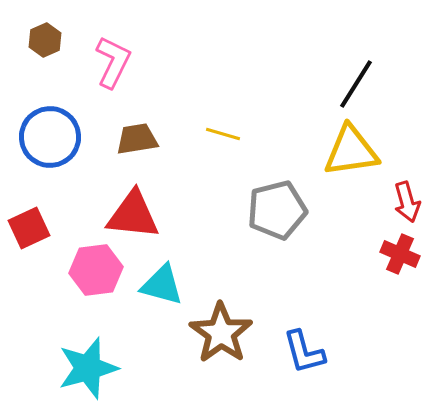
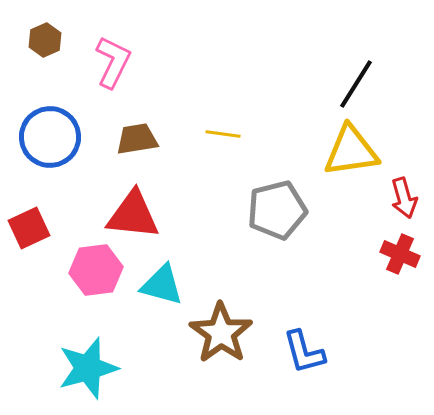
yellow line: rotated 8 degrees counterclockwise
red arrow: moved 3 px left, 4 px up
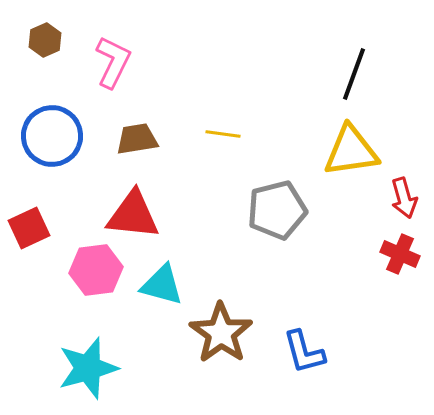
black line: moved 2 px left, 10 px up; rotated 12 degrees counterclockwise
blue circle: moved 2 px right, 1 px up
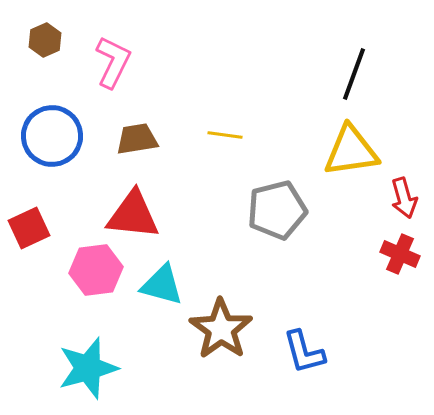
yellow line: moved 2 px right, 1 px down
brown star: moved 4 px up
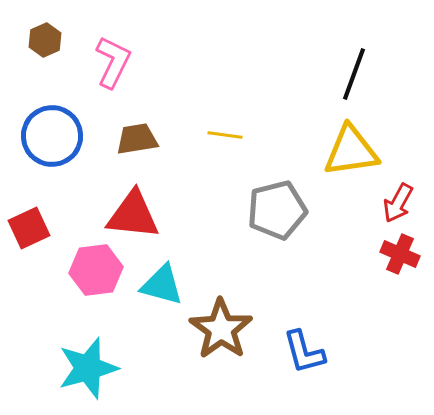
red arrow: moved 6 px left, 5 px down; rotated 45 degrees clockwise
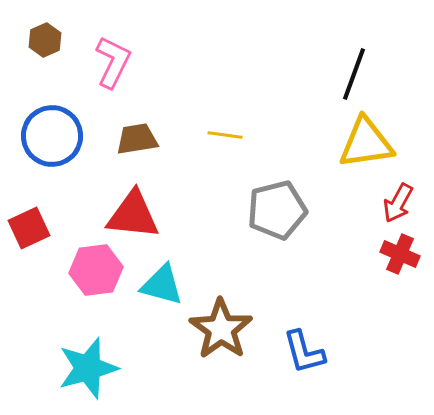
yellow triangle: moved 15 px right, 8 px up
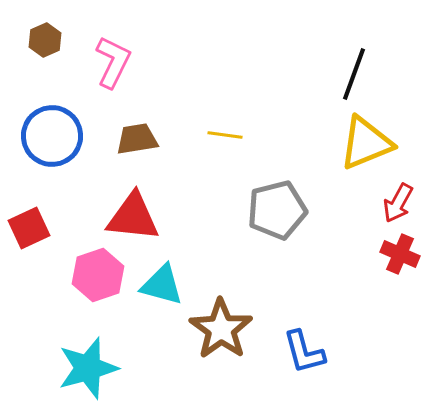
yellow triangle: rotated 14 degrees counterclockwise
red triangle: moved 2 px down
pink hexagon: moved 2 px right, 5 px down; rotated 12 degrees counterclockwise
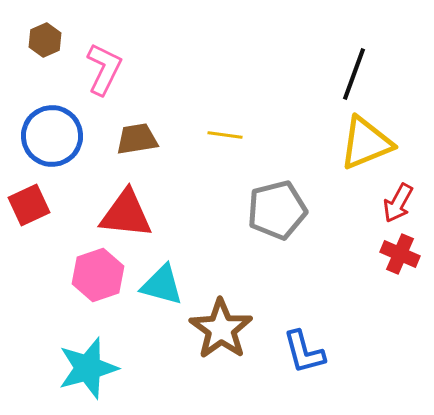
pink L-shape: moved 9 px left, 7 px down
red triangle: moved 7 px left, 3 px up
red square: moved 23 px up
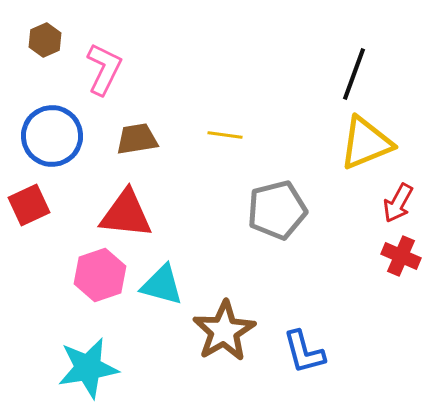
red cross: moved 1 px right, 2 px down
pink hexagon: moved 2 px right
brown star: moved 3 px right, 2 px down; rotated 6 degrees clockwise
cyan star: rotated 6 degrees clockwise
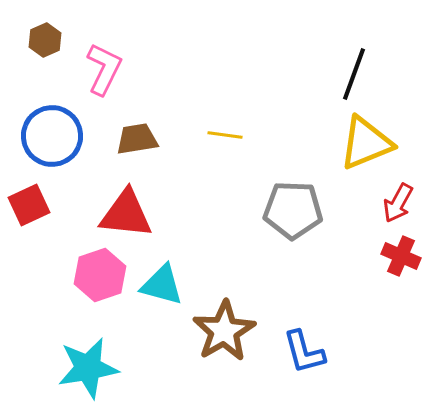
gray pentagon: moved 16 px right; rotated 16 degrees clockwise
